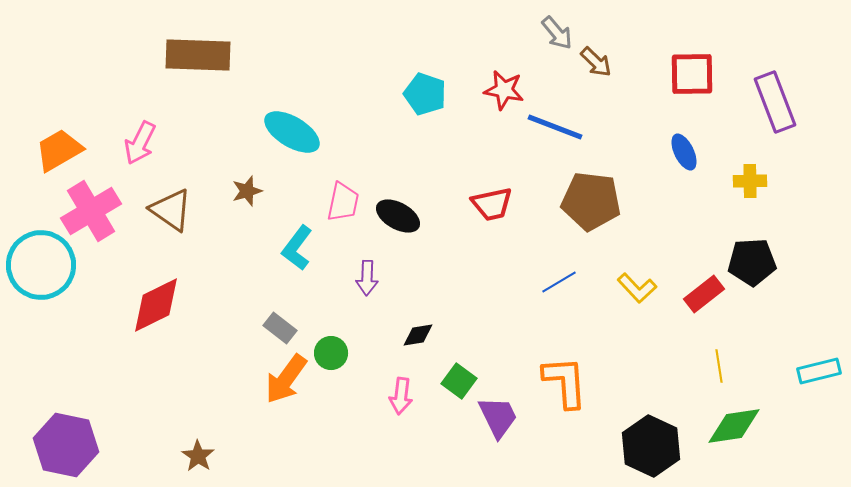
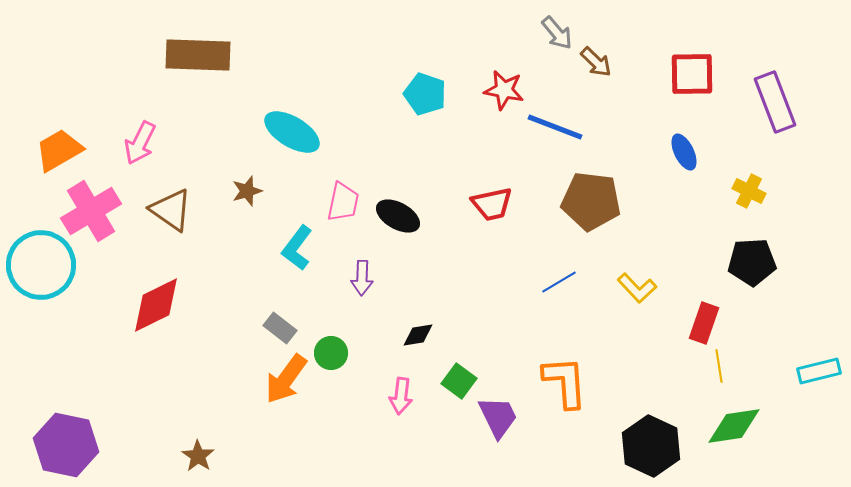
yellow cross at (750, 181): moved 1 px left, 10 px down; rotated 28 degrees clockwise
purple arrow at (367, 278): moved 5 px left
red rectangle at (704, 294): moved 29 px down; rotated 33 degrees counterclockwise
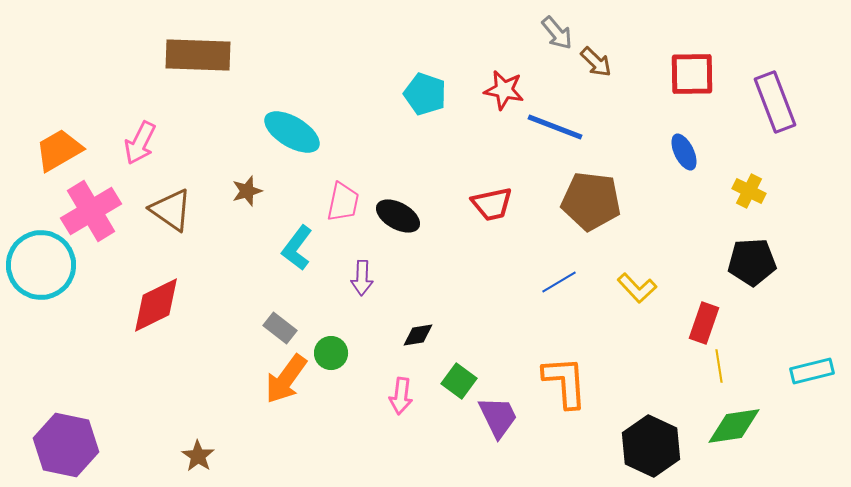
cyan rectangle at (819, 371): moved 7 px left
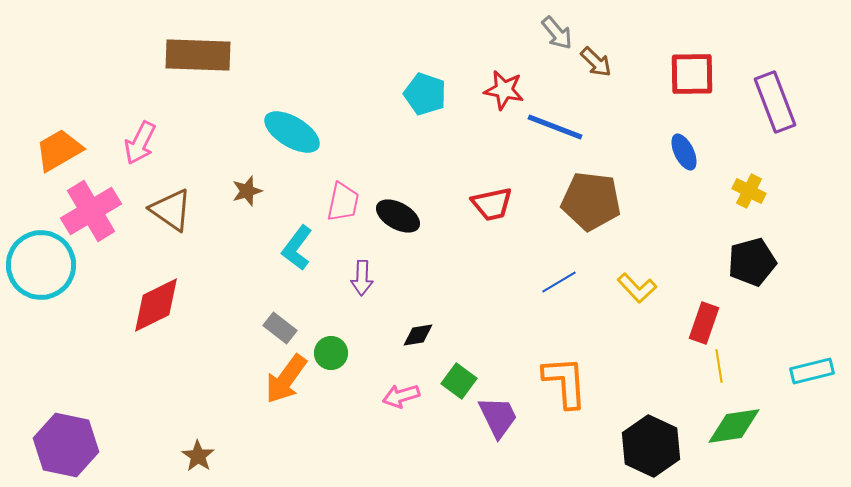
black pentagon at (752, 262): rotated 12 degrees counterclockwise
pink arrow at (401, 396): rotated 66 degrees clockwise
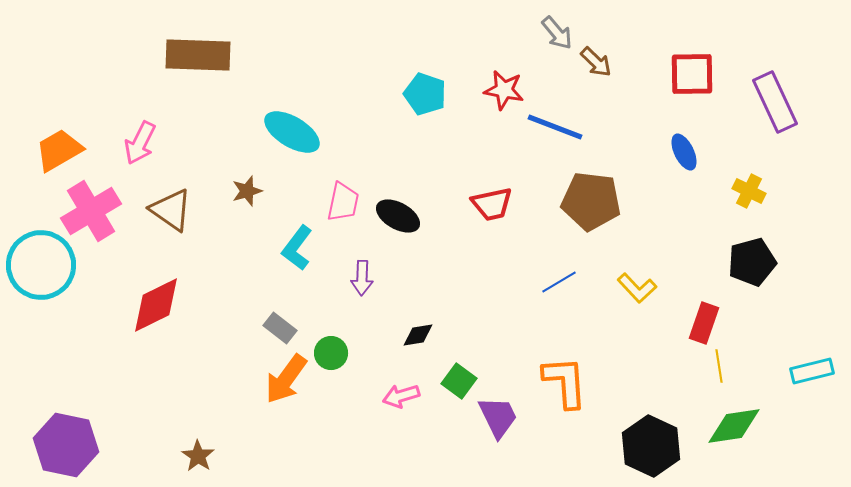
purple rectangle at (775, 102): rotated 4 degrees counterclockwise
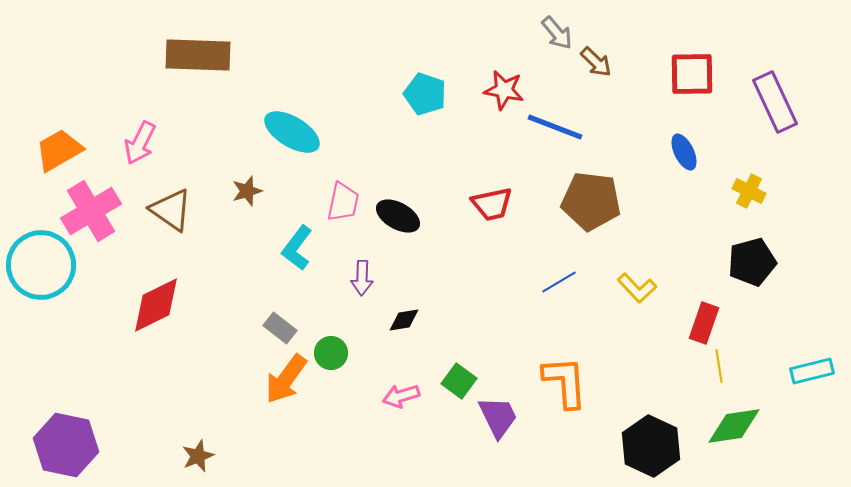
black diamond at (418, 335): moved 14 px left, 15 px up
brown star at (198, 456): rotated 16 degrees clockwise
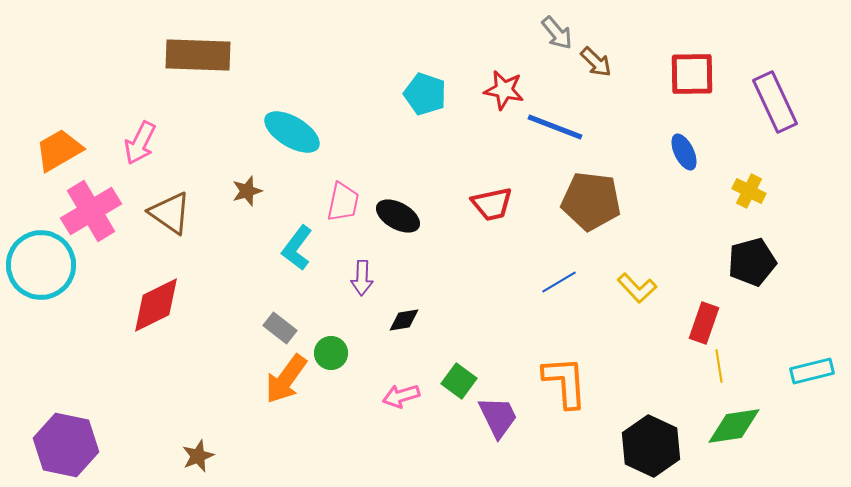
brown triangle at (171, 210): moved 1 px left, 3 px down
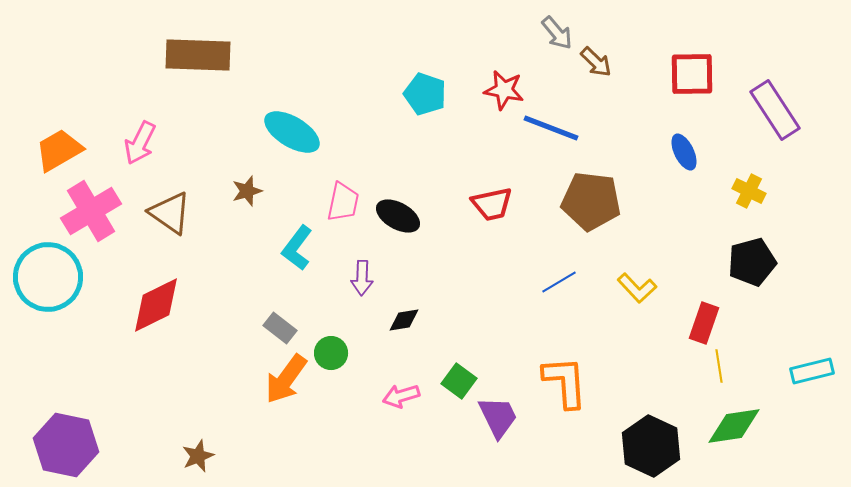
purple rectangle at (775, 102): moved 8 px down; rotated 8 degrees counterclockwise
blue line at (555, 127): moved 4 px left, 1 px down
cyan circle at (41, 265): moved 7 px right, 12 px down
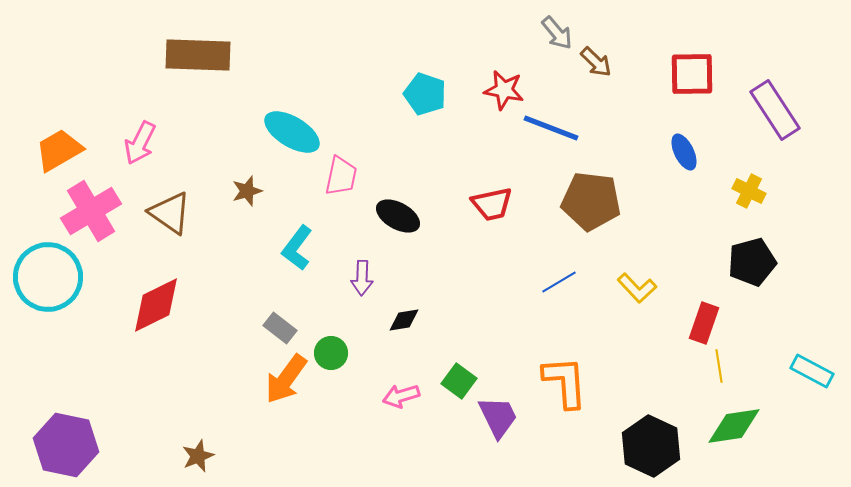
pink trapezoid at (343, 202): moved 2 px left, 26 px up
cyan rectangle at (812, 371): rotated 42 degrees clockwise
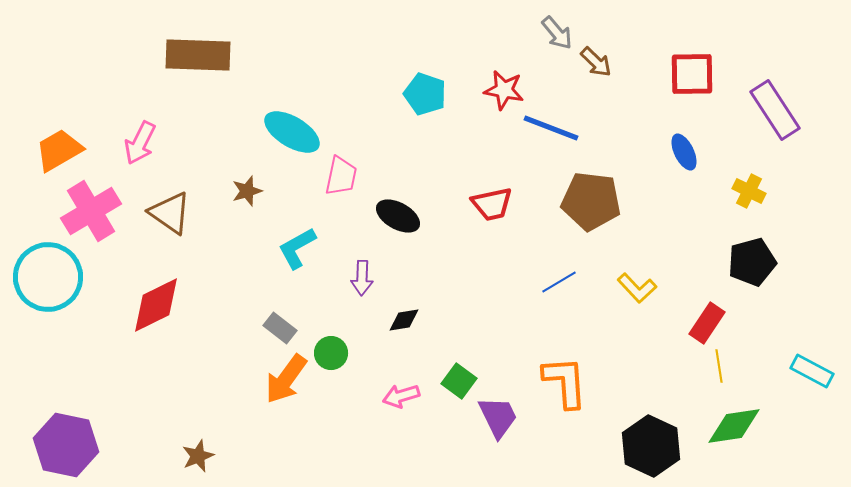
cyan L-shape at (297, 248): rotated 24 degrees clockwise
red rectangle at (704, 323): moved 3 px right; rotated 15 degrees clockwise
